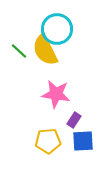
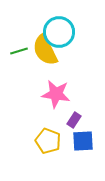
cyan circle: moved 2 px right, 3 px down
green line: rotated 60 degrees counterclockwise
yellow pentagon: rotated 25 degrees clockwise
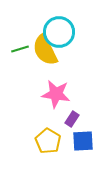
green line: moved 1 px right, 2 px up
purple rectangle: moved 2 px left, 1 px up
yellow pentagon: rotated 10 degrees clockwise
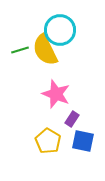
cyan circle: moved 1 px right, 2 px up
green line: moved 1 px down
pink star: rotated 12 degrees clockwise
blue square: rotated 15 degrees clockwise
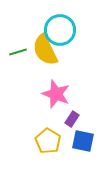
green line: moved 2 px left, 2 px down
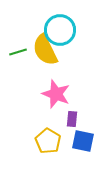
purple rectangle: rotated 28 degrees counterclockwise
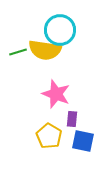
yellow semicircle: rotated 56 degrees counterclockwise
yellow pentagon: moved 1 px right, 5 px up
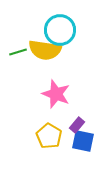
purple rectangle: moved 5 px right, 6 px down; rotated 35 degrees clockwise
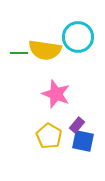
cyan circle: moved 18 px right, 7 px down
green line: moved 1 px right, 1 px down; rotated 18 degrees clockwise
